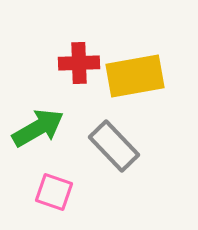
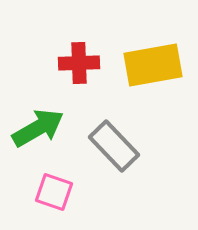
yellow rectangle: moved 18 px right, 11 px up
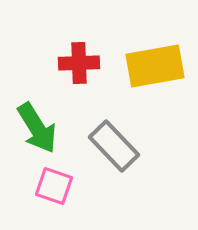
yellow rectangle: moved 2 px right, 1 px down
green arrow: moved 1 px left; rotated 88 degrees clockwise
pink square: moved 6 px up
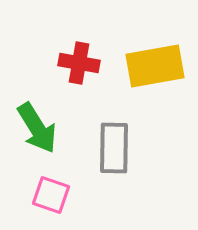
red cross: rotated 12 degrees clockwise
gray rectangle: moved 2 px down; rotated 45 degrees clockwise
pink square: moved 3 px left, 9 px down
